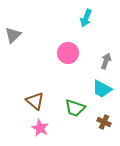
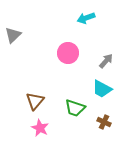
cyan arrow: rotated 48 degrees clockwise
gray arrow: rotated 21 degrees clockwise
brown triangle: rotated 30 degrees clockwise
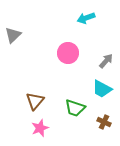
pink star: rotated 24 degrees clockwise
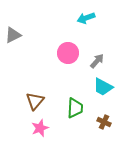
gray triangle: rotated 18 degrees clockwise
gray arrow: moved 9 px left
cyan trapezoid: moved 1 px right, 2 px up
green trapezoid: rotated 105 degrees counterclockwise
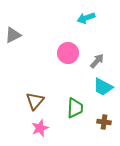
brown cross: rotated 16 degrees counterclockwise
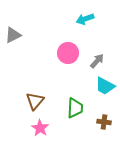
cyan arrow: moved 1 px left, 1 px down
cyan trapezoid: moved 2 px right, 1 px up
pink star: rotated 18 degrees counterclockwise
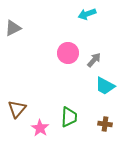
cyan arrow: moved 2 px right, 5 px up
gray triangle: moved 7 px up
gray arrow: moved 3 px left, 1 px up
brown triangle: moved 18 px left, 8 px down
green trapezoid: moved 6 px left, 9 px down
brown cross: moved 1 px right, 2 px down
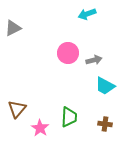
gray arrow: rotated 35 degrees clockwise
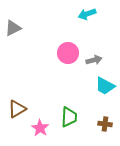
brown triangle: rotated 18 degrees clockwise
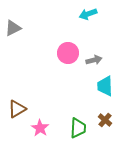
cyan arrow: moved 1 px right
cyan trapezoid: rotated 60 degrees clockwise
green trapezoid: moved 9 px right, 11 px down
brown cross: moved 4 px up; rotated 32 degrees clockwise
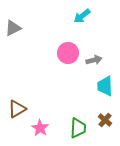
cyan arrow: moved 6 px left, 2 px down; rotated 18 degrees counterclockwise
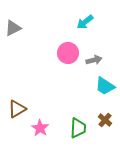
cyan arrow: moved 3 px right, 6 px down
cyan trapezoid: rotated 55 degrees counterclockwise
